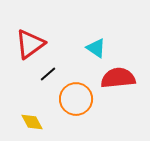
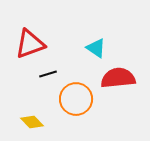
red triangle: rotated 16 degrees clockwise
black line: rotated 24 degrees clockwise
yellow diamond: rotated 15 degrees counterclockwise
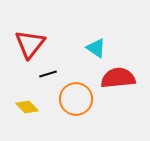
red triangle: rotated 32 degrees counterclockwise
yellow diamond: moved 5 px left, 15 px up
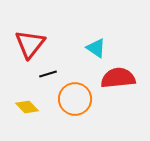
orange circle: moved 1 px left
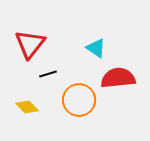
orange circle: moved 4 px right, 1 px down
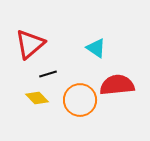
red triangle: rotated 12 degrees clockwise
red semicircle: moved 1 px left, 7 px down
orange circle: moved 1 px right
yellow diamond: moved 10 px right, 9 px up
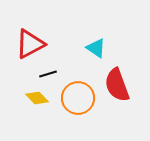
red triangle: rotated 12 degrees clockwise
red semicircle: rotated 104 degrees counterclockwise
orange circle: moved 2 px left, 2 px up
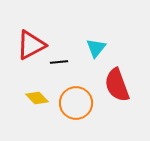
red triangle: moved 1 px right, 1 px down
cyan triangle: rotated 35 degrees clockwise
black line: moved 11 px right, 12 px up; rotated 12 degrees clockwise
orange circle: moved 2 px left, 5 px down
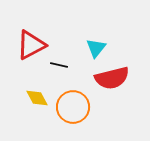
black line: moved 3 px down; rotated 18 degrees clockwise
red semicircle: moved 5 px left, 7 px up; rotated 84 degrees counterclockwise
yellow diamond: rotated 15 degrees clockwise
orange circle: moved 3 px left, 4 px down
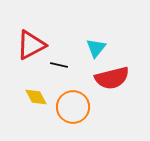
yellow diamond: moved 1 px left, 1 px up
